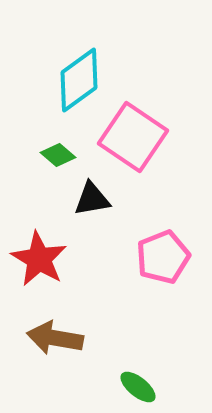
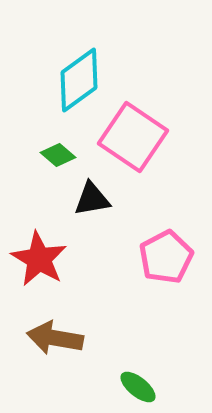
pink pentagon: moved 3 px right; rotated 6 degrees counterclockwise
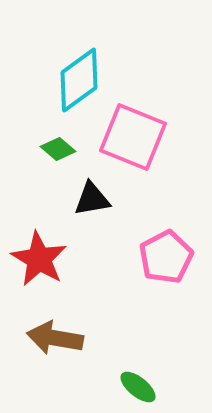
pink square: rotated 12 degrees counterclockwise
green diamond: moved 6 px up
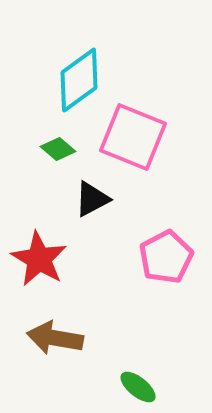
black triangle: rotated 18 degrees counterclockwise
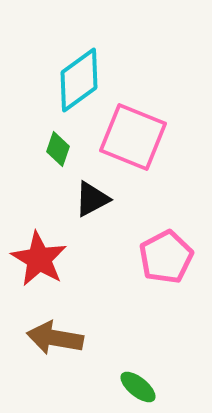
green diamond: rotated 68 degrees clockwise
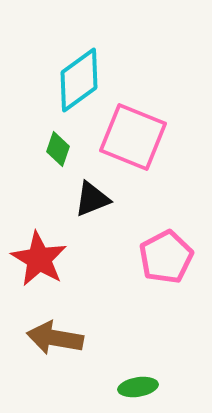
black triangle: rotated 6 degrees clockwise
green ellipse: rotated 48 degrees counterclockwise
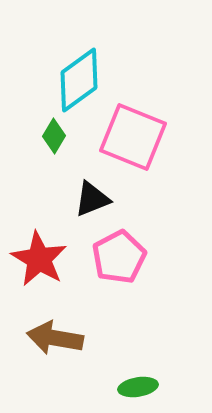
green diamond: moved 4 px left, 13 px up; rotated 12 degrees clockwise
pink pentagon: moved 47 px left
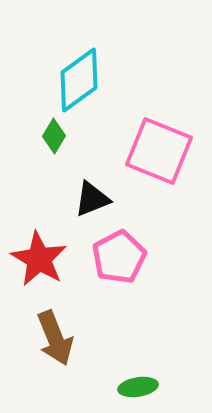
pink square: moved 26 px right, 14 px down
brown arrow: rotated 122 degrees counterclockwise
